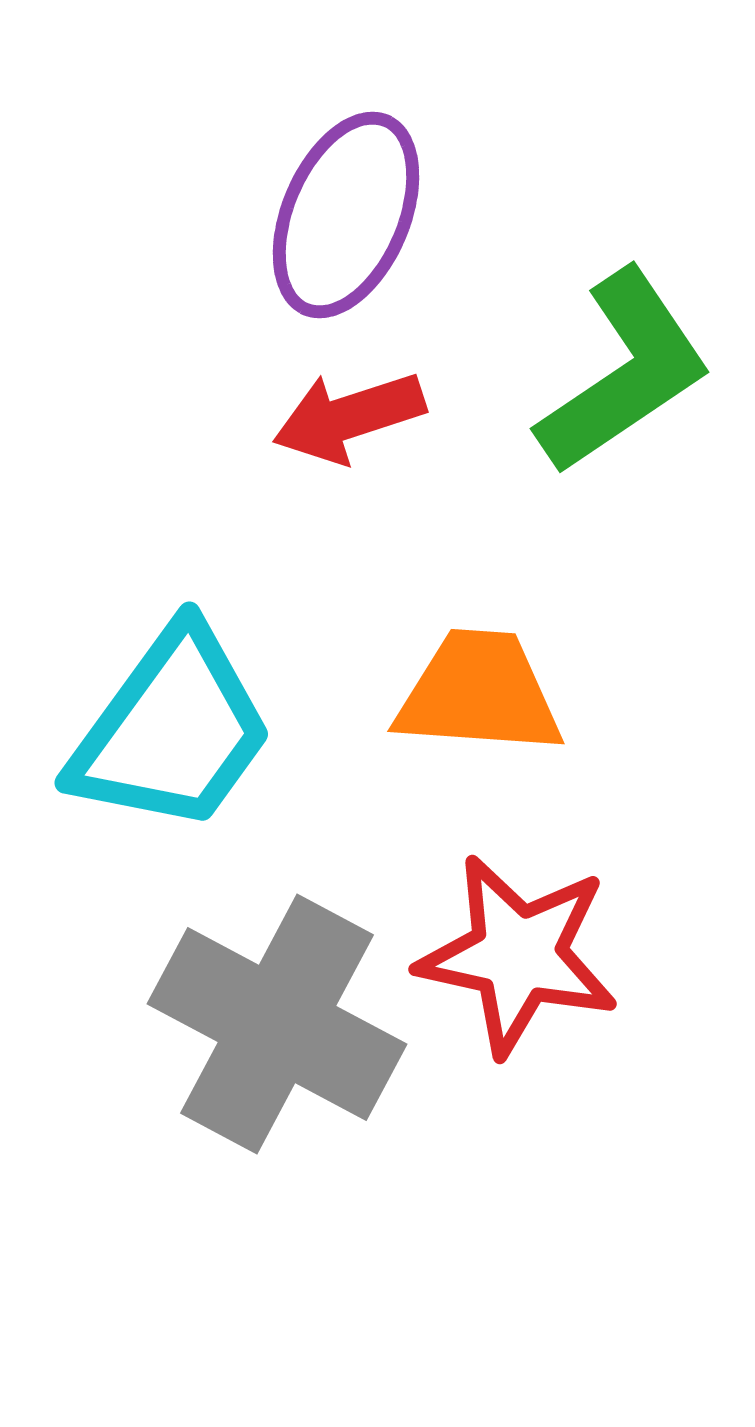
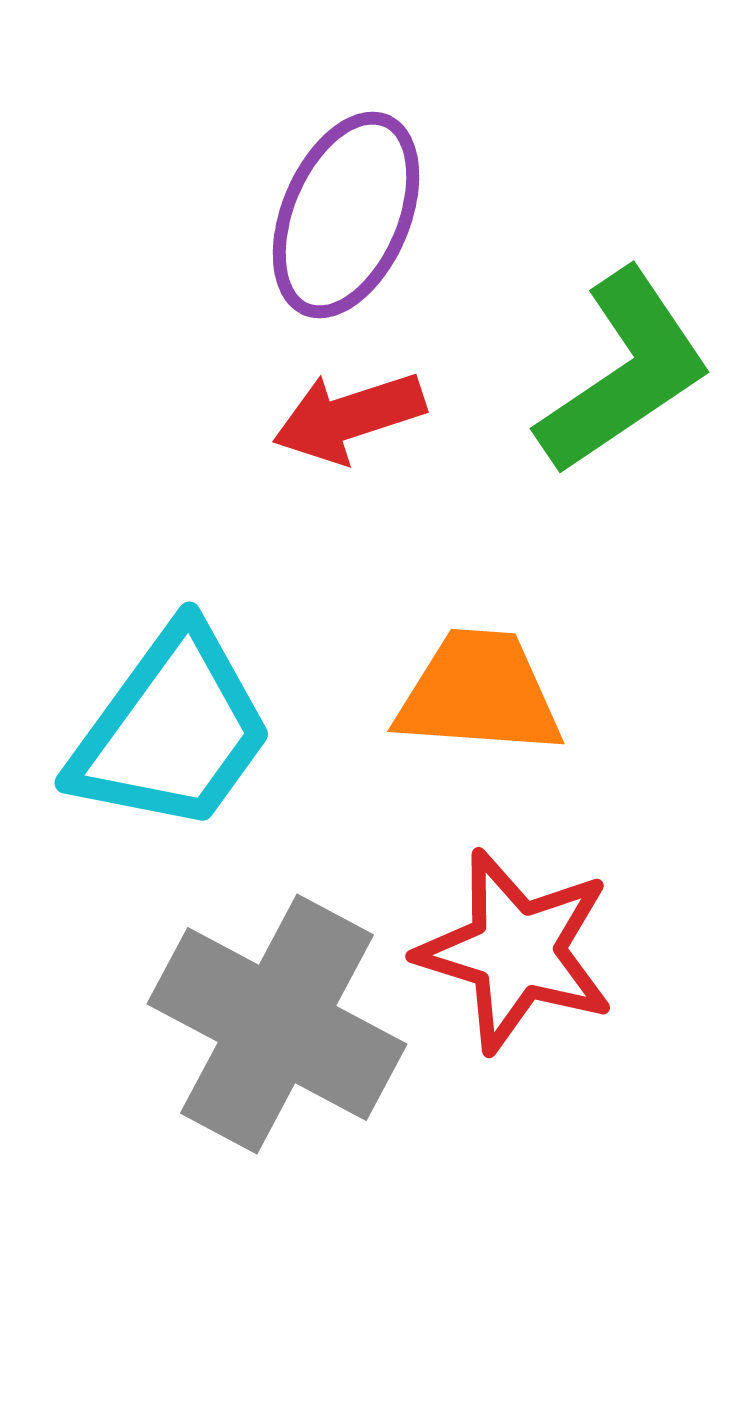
red star: moved 2 px left, 4 px up; rotated 5 degrees clockwise
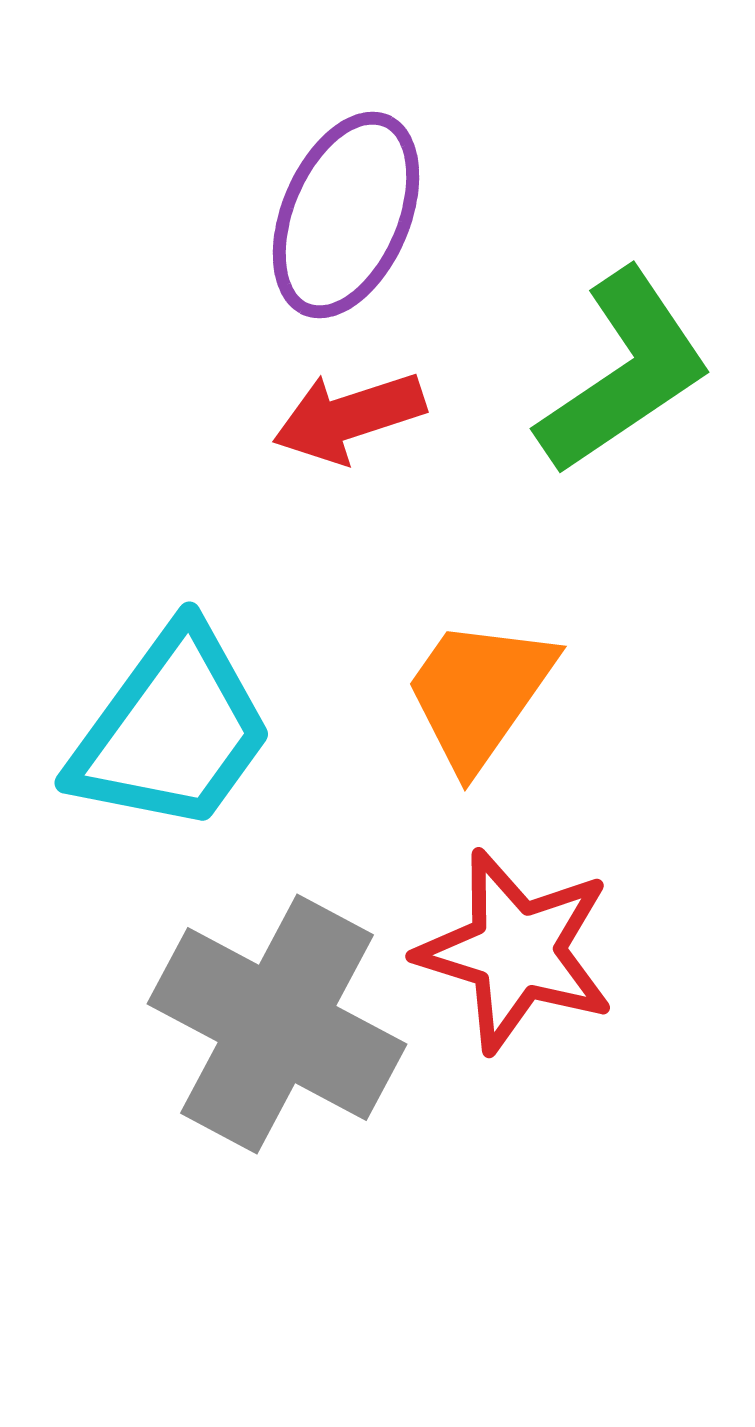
orange trapezoid: rotated 59 degrees counterclockwise
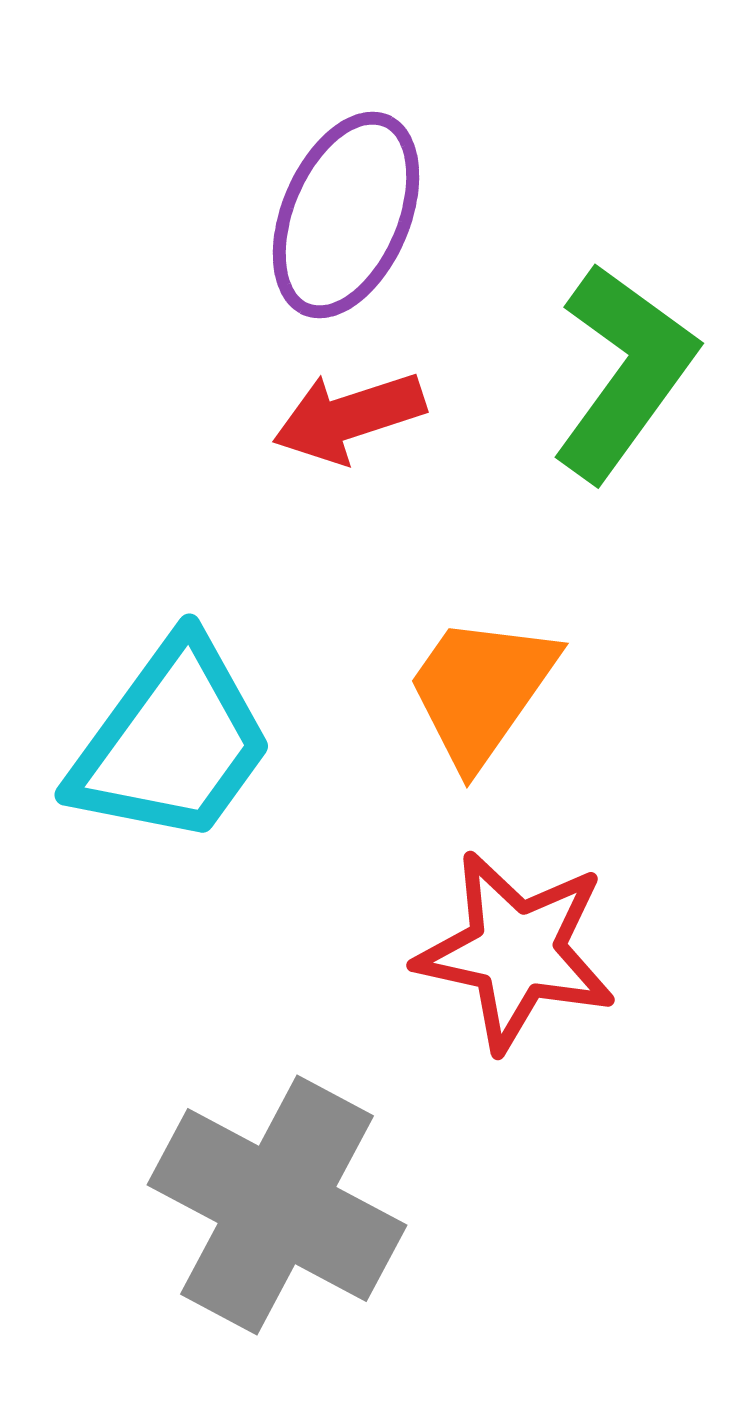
green L-shape: rotated 20 degrees counterclockwise
orange trapezoid: moved 2 px right, 3 px up
cyan trapezoid: moved 12 px down
red star: rotated 5 degrees counterclockwise
gray cross: moved 181 px down
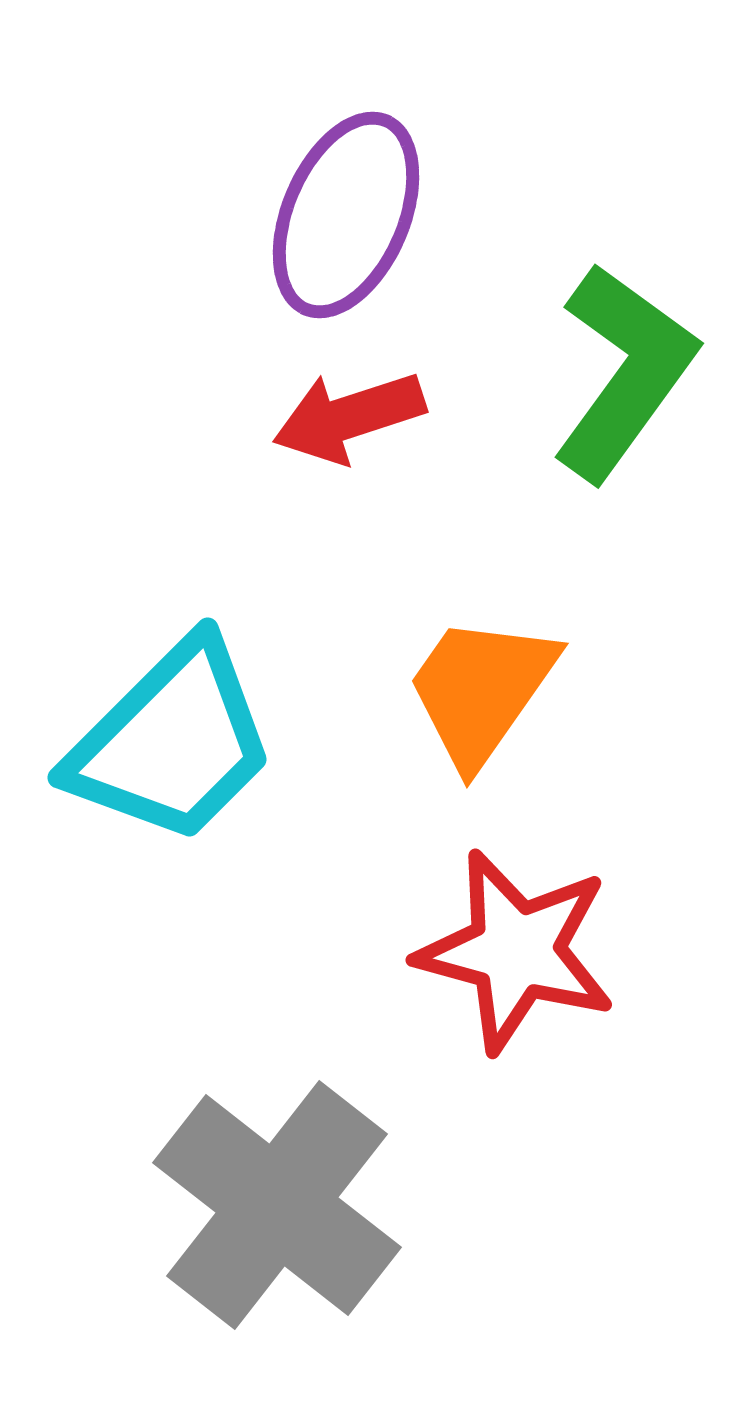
cyan trapezoid: rotated 9 degrees clockwise
red star: rotated 3 degrees clockwise
gray cross: rotated 10 degrees clockwise
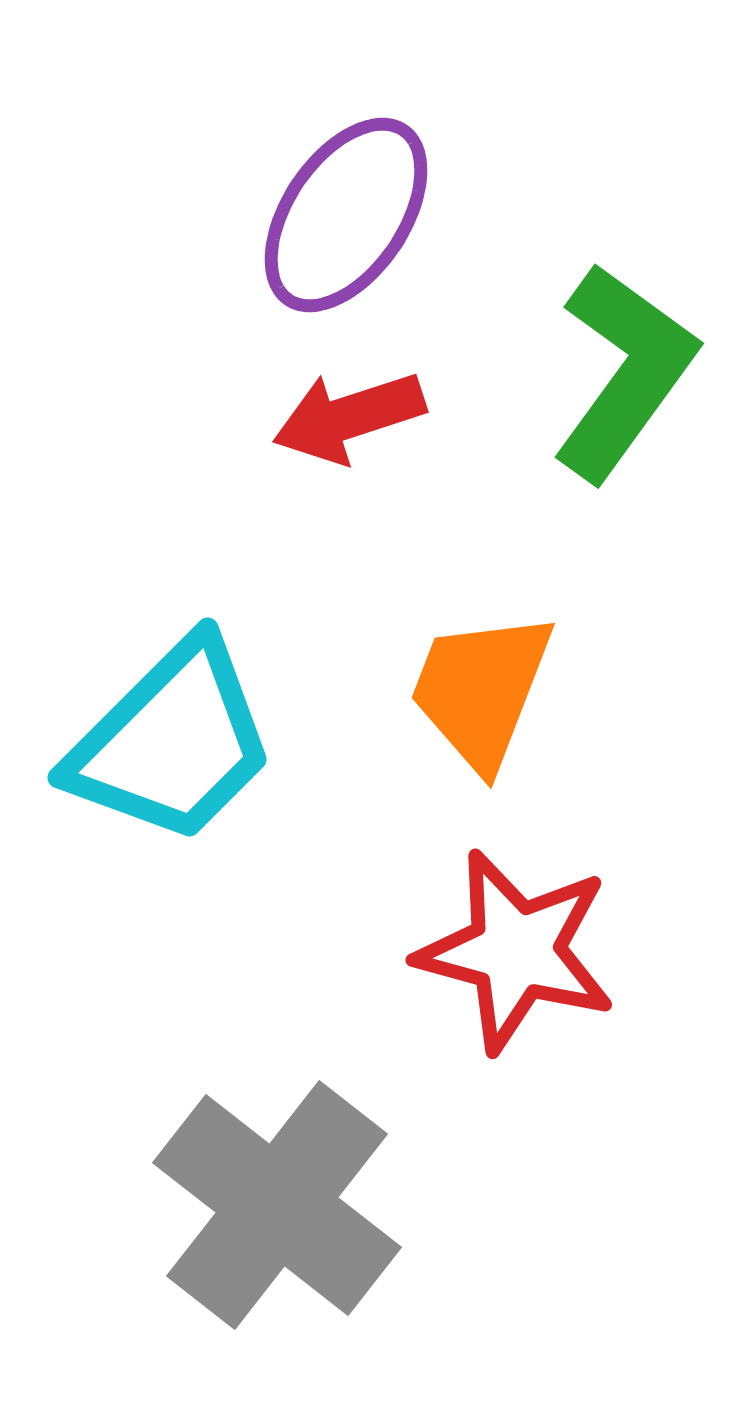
purple ellipse: rotated 11 degrees clockwise
orange trapezoid: rotated 14 degrees counterclockwise
